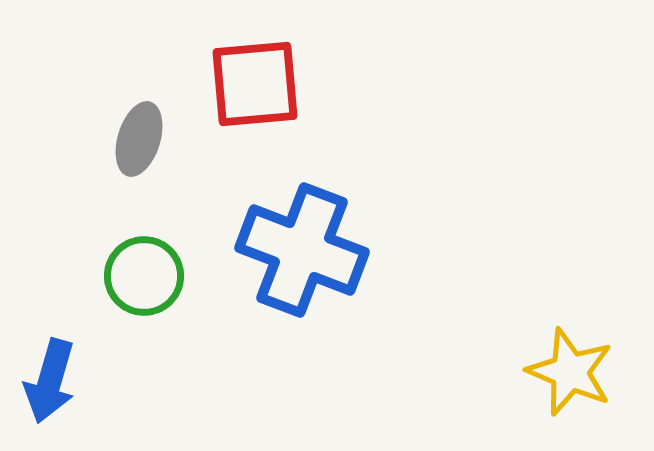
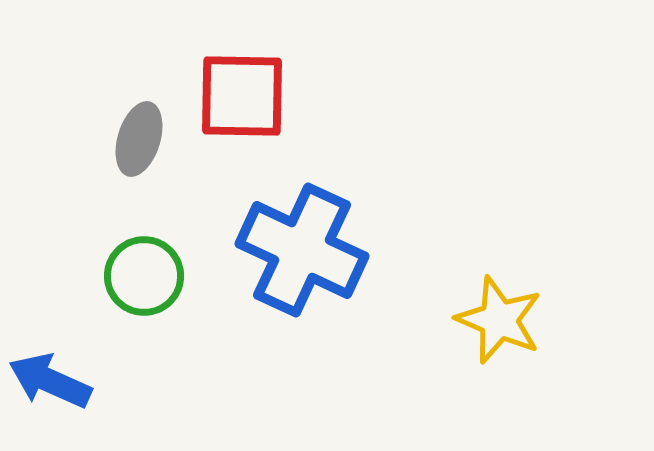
red square: moved 13 px left, 12 px down; rotated 6 degrees clockwise
blue cross: rotated 4 degrees clockwise
yellow star: moved 71 px left, 52 px up
blue arrow: rotated 98 degrees clockwise
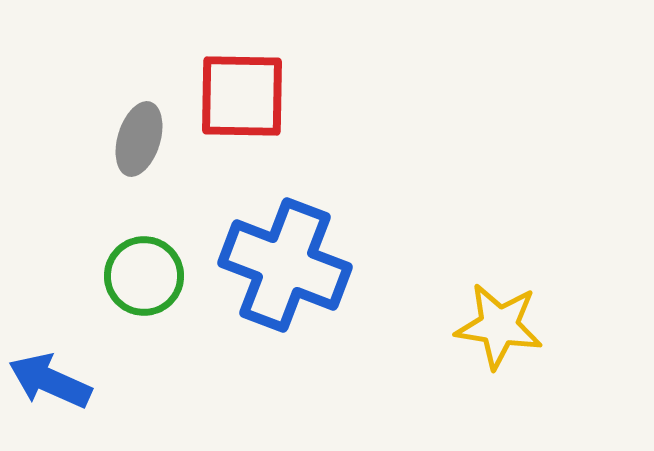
blue cross: moved 17 px left, 15 px down; rotated 4 degrees counterclockwise
yellow star: moved 6 px down; rotated 14 degrees counterclockwise
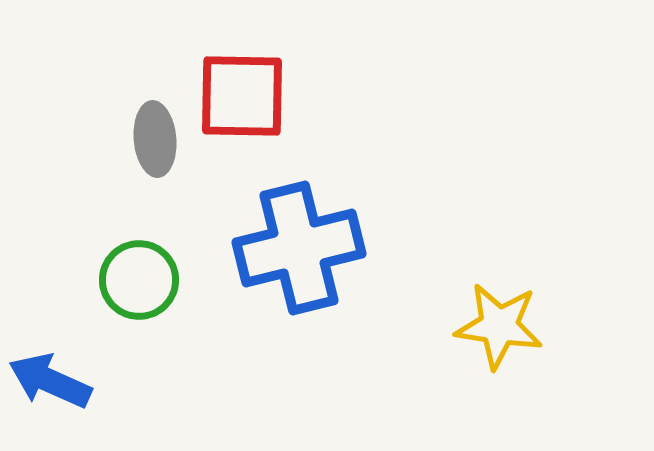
gray ellipse: moved 16 px right; rotated 22 degrees counterclockwise
blue cross: moved 14 px right, 17 px up; rotated 35 degrees counterclockwise
green circle: moved 5 px left, 4 px down
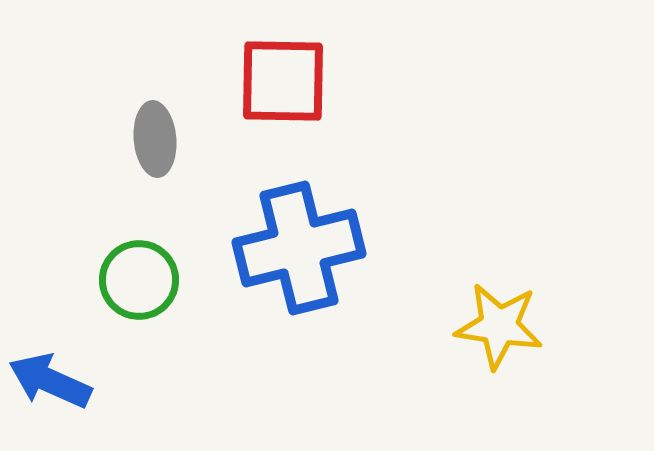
red square: moved 41 px right, 15 px up
